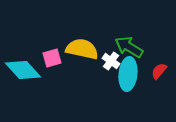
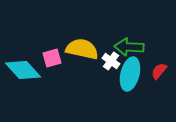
green arrow: rotated 28 degrees counterclockwise
cyan ellipse: moved 2 px right; rotated 8 degrees clockwise
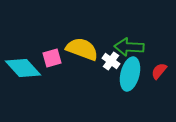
yellow semicircle: rotated 8 degrees clockwise
cyan diamond: moved 2 px up
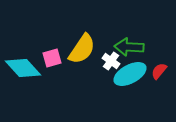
yellow semicircle: rotated 104 degrees clockwise
cyan ellipse: rotated 48 degrees clockwise
